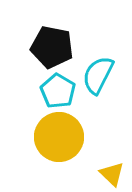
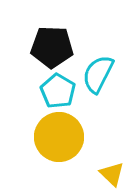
black pentagon: rotated 9 degrees counterclockwise
cyan semicircle: moved 1 px up
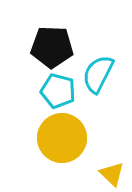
cyan pentagon: rotated 16 degrees counterclockwise
yellow circle: moved 3 px right, 1 px down
